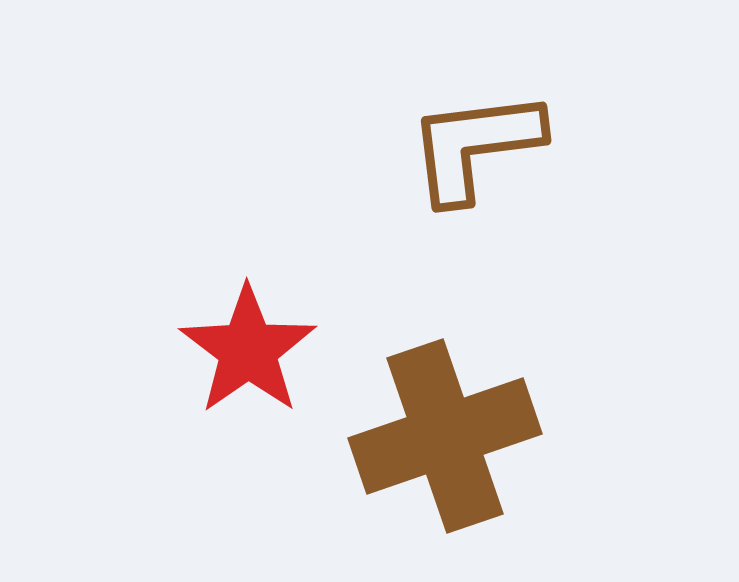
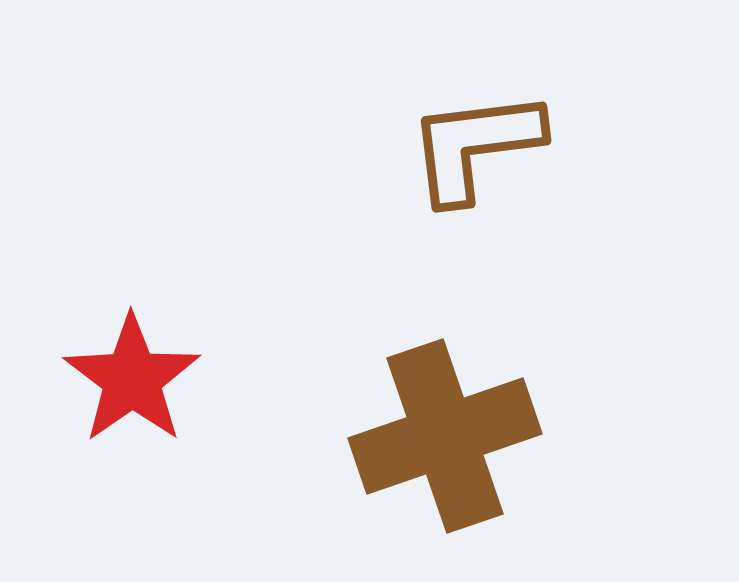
red star: moved 116 px left, 29 px down
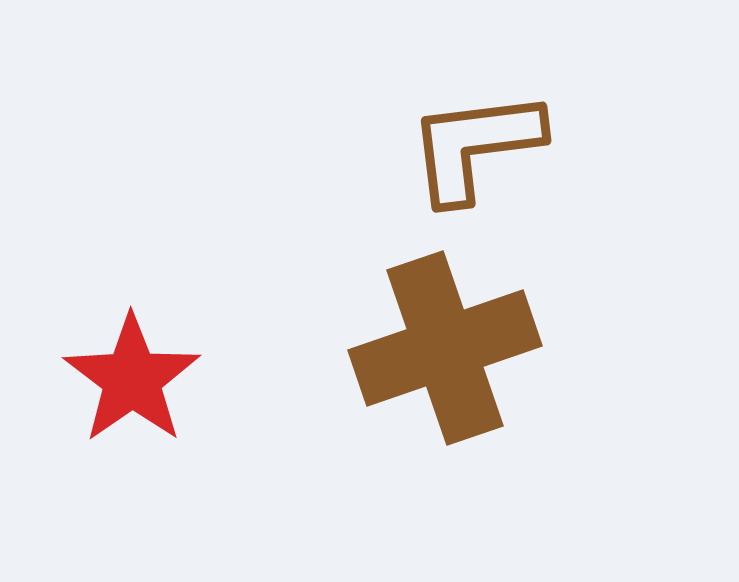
brown cross: moved 88 px up
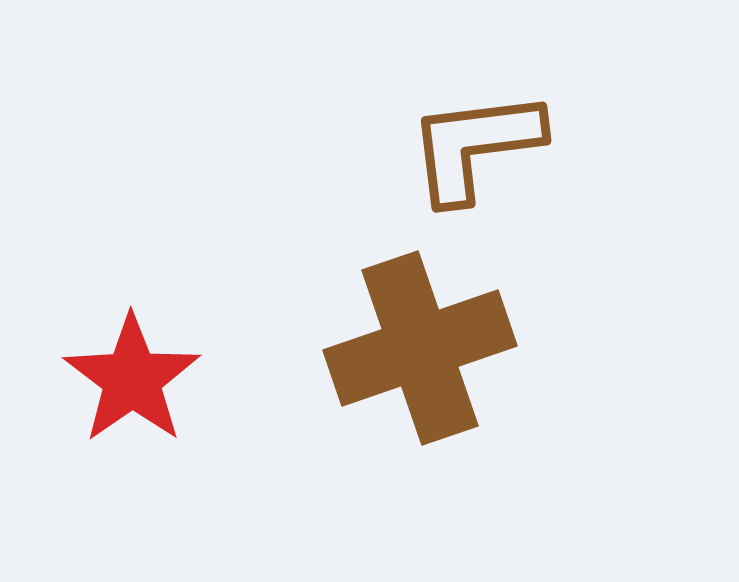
brown cross: moved 25 px left
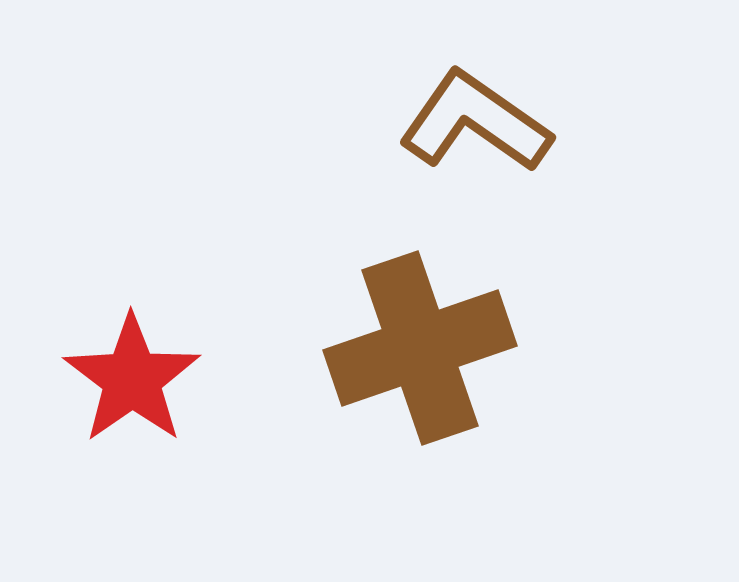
brown L-shape: moved 24 px up; rotated 42 degrees clockwise
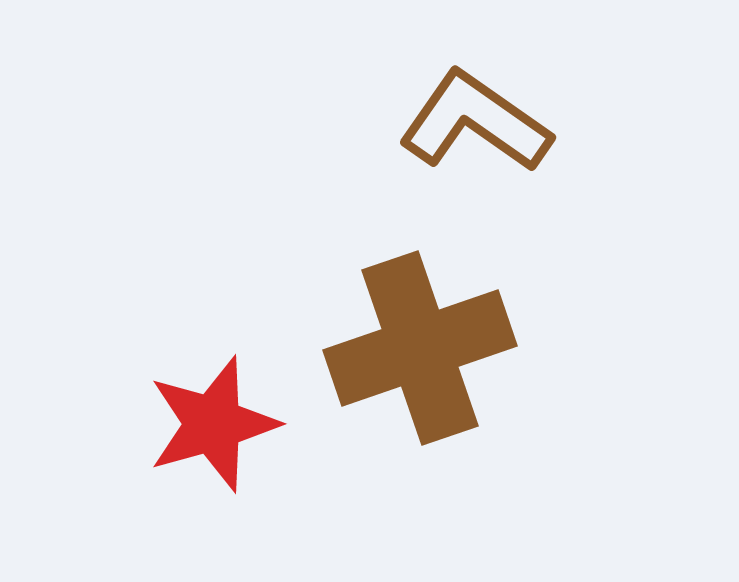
red star: moved 81 px right, 45 px down; rotated 19 degrees clockwise
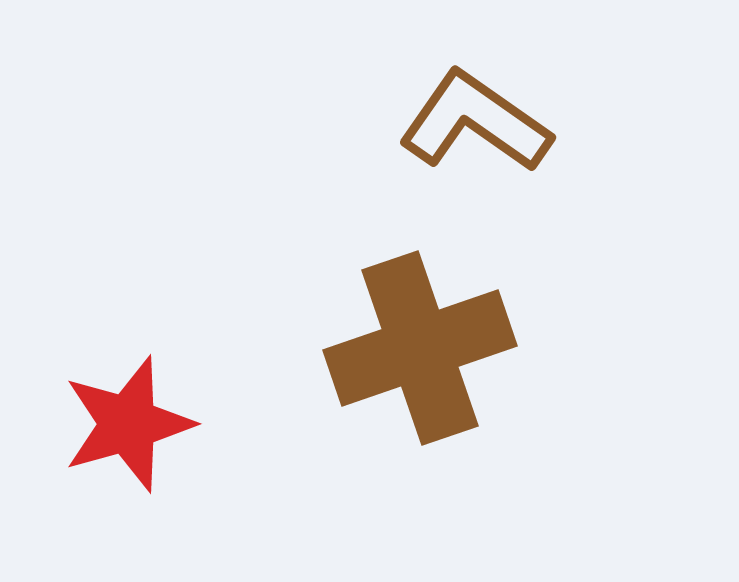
red star: moved 85 px left
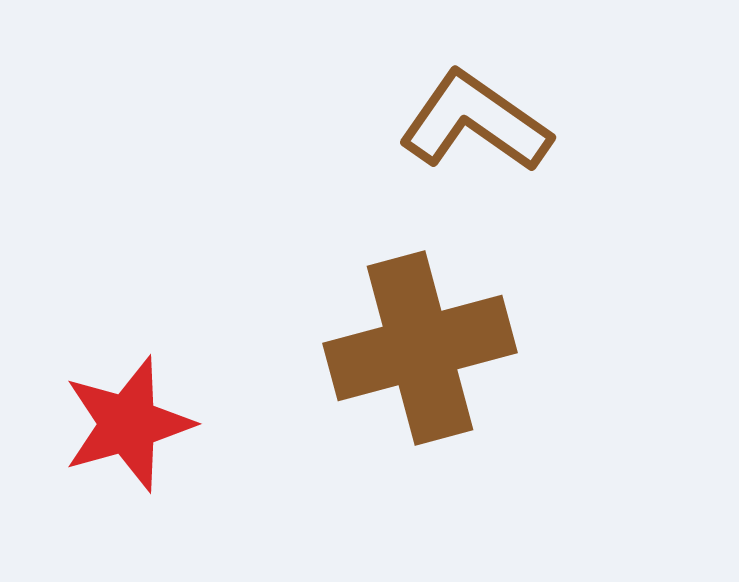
brown cross: rotated 4 degrees clockwise
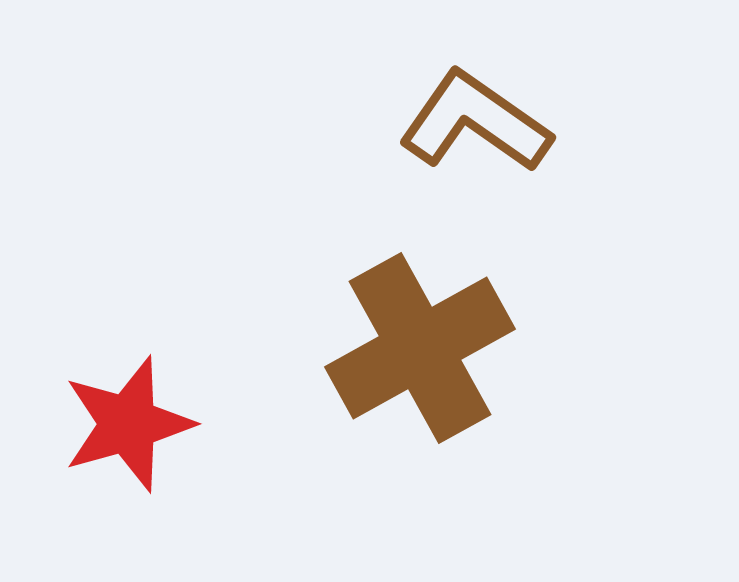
brown cross: rotated 14 degrees counterclockwise
